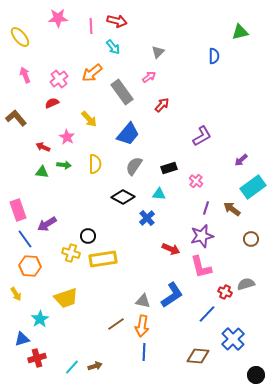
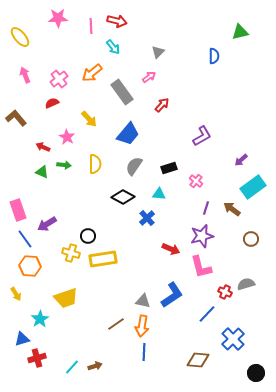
green triangle at (42, 172): rotated 16 degrees clockwise
brown diamond at (198, 356): moved 4 px down
black circle at (256, 375): moved 2 px up
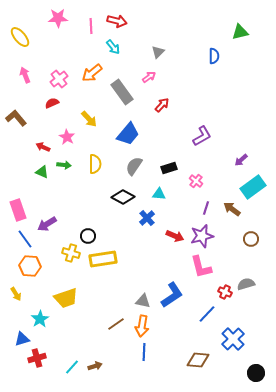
red arrow at (171, 249): moved 4 px right, 13 px up
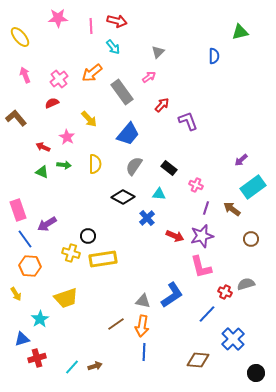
purple L-shape at (202, 136): moved 14 px left, 15 px up; rotated 80 degrees counterclockwise
black rectangle at (169, 168): rotated 56 degrees clockwise
pink cross at (196, 181): moved 4 px down; rotated 16 degrees counterclockwise
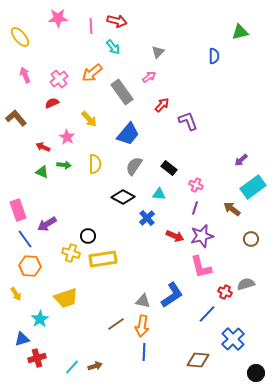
purple line at (206, 208): moved 11 px left
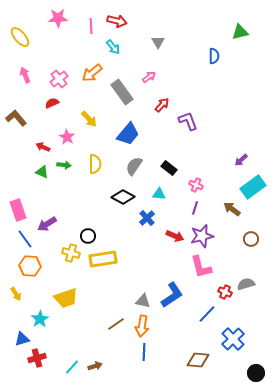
gray triangle at (158, 52): moved 10 px up; rotated 16 degrees counterclockwise
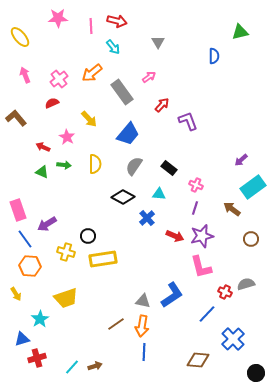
yellow cross at (71, 253): moved 5 px left, 1 px up
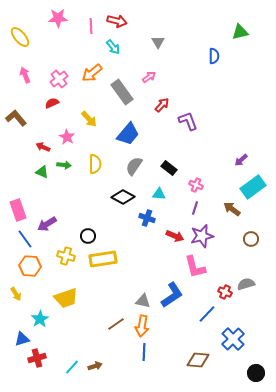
blue cross at (147, 218): rotated 28 degrees counterclockwise
yellow cross at (66, 252): moved 4 px down
pink L-shape at (201, 267): moved 6 px left
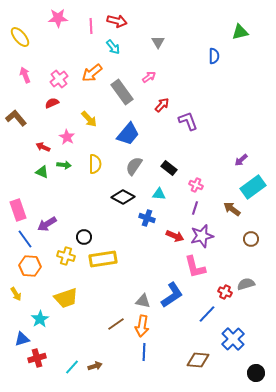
black circle at (88, 236): moved 4 px left, 1 px down
